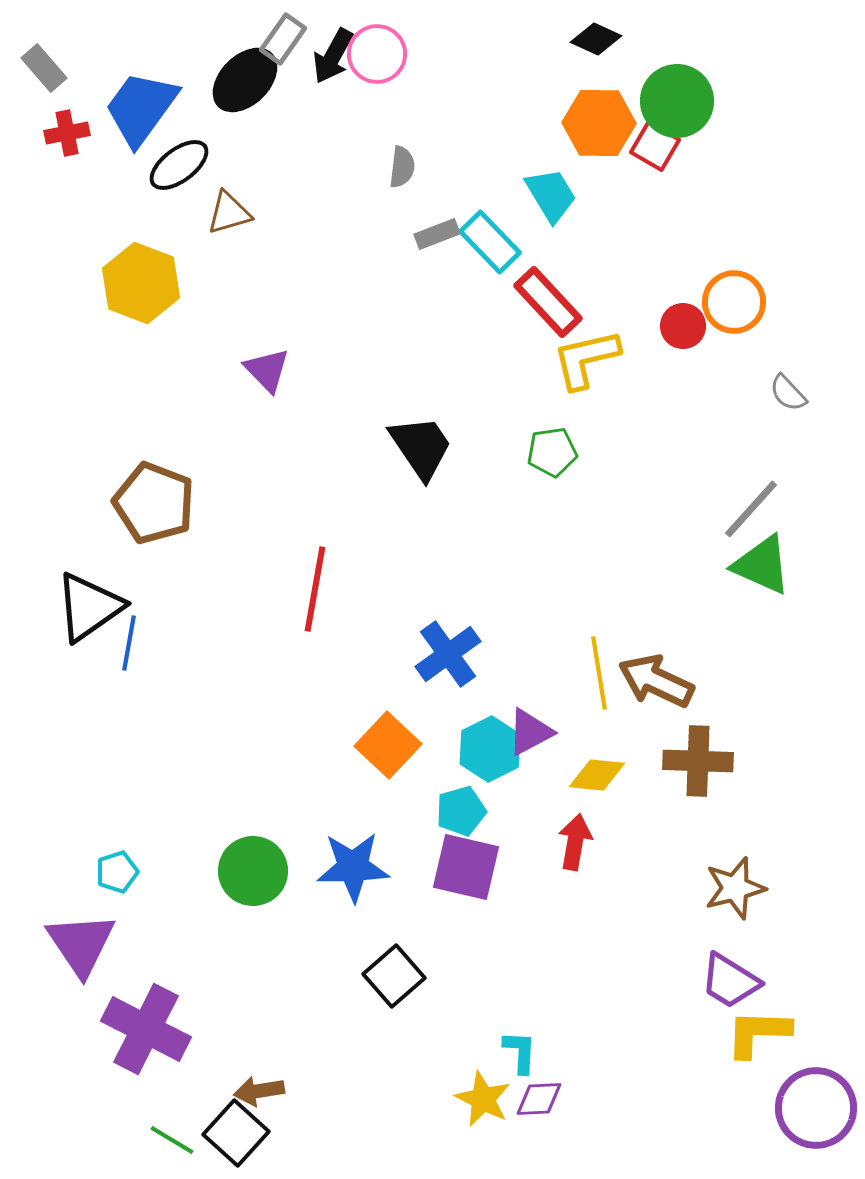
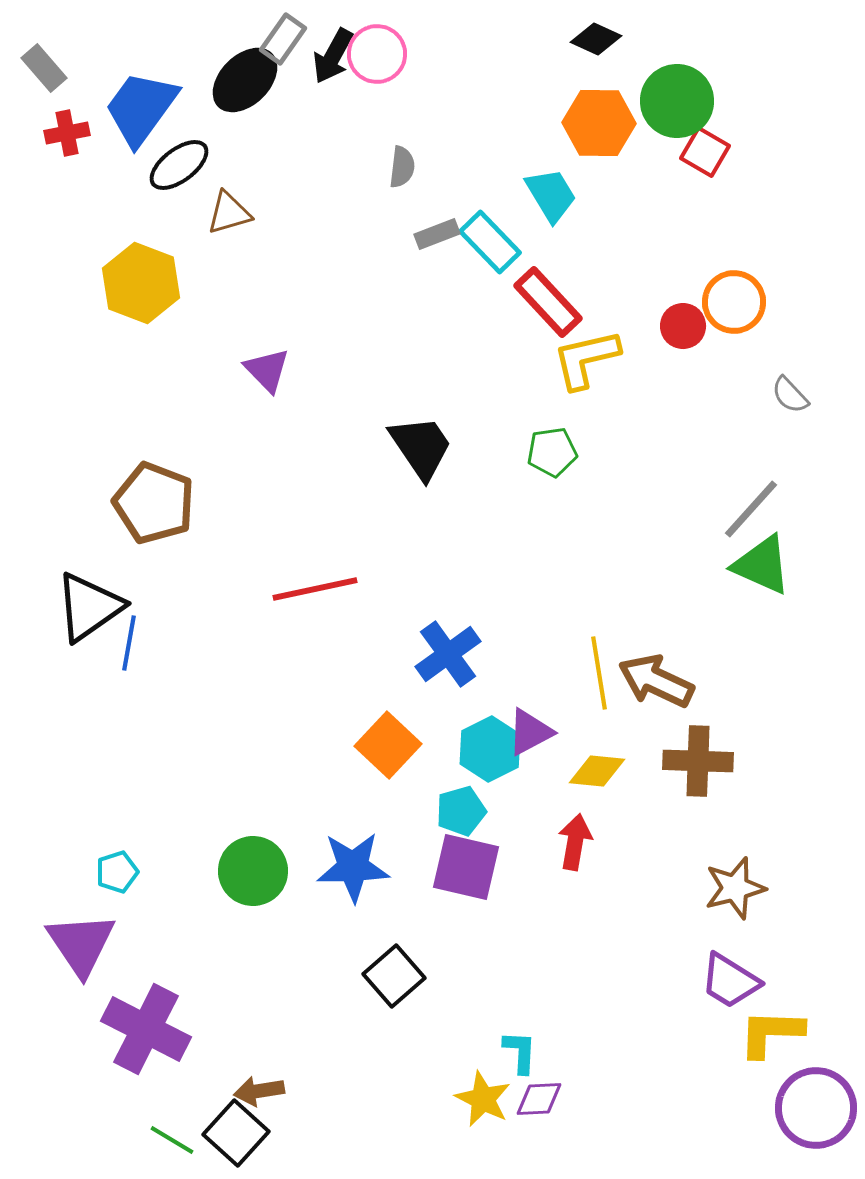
red square at (655, 146): moved 50 px right, 6 px down
gray semicircle at (788, 393): moved 2 px right, 2 px down
red line at (315, 589): rotated 68 degrees clockwise
yellow diamond at (597, 775): moved 4 px up
yellow L-shape at (758, 1033): moved 13 px right
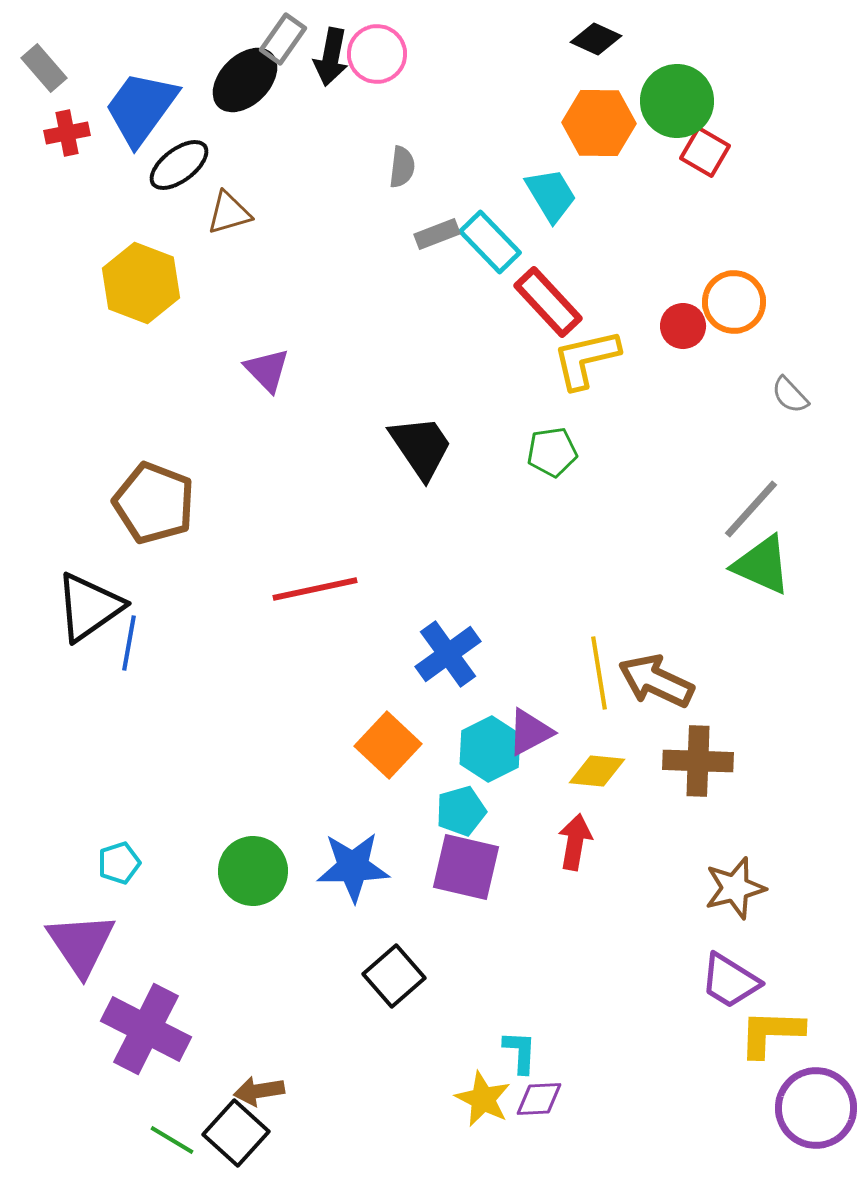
black arrow at (333, 56): moved 2 px left, 1 px down; rotated 18 degrees counterclockwise
cyan pentagon at (117, 872): moved 2 px right, 9 px up
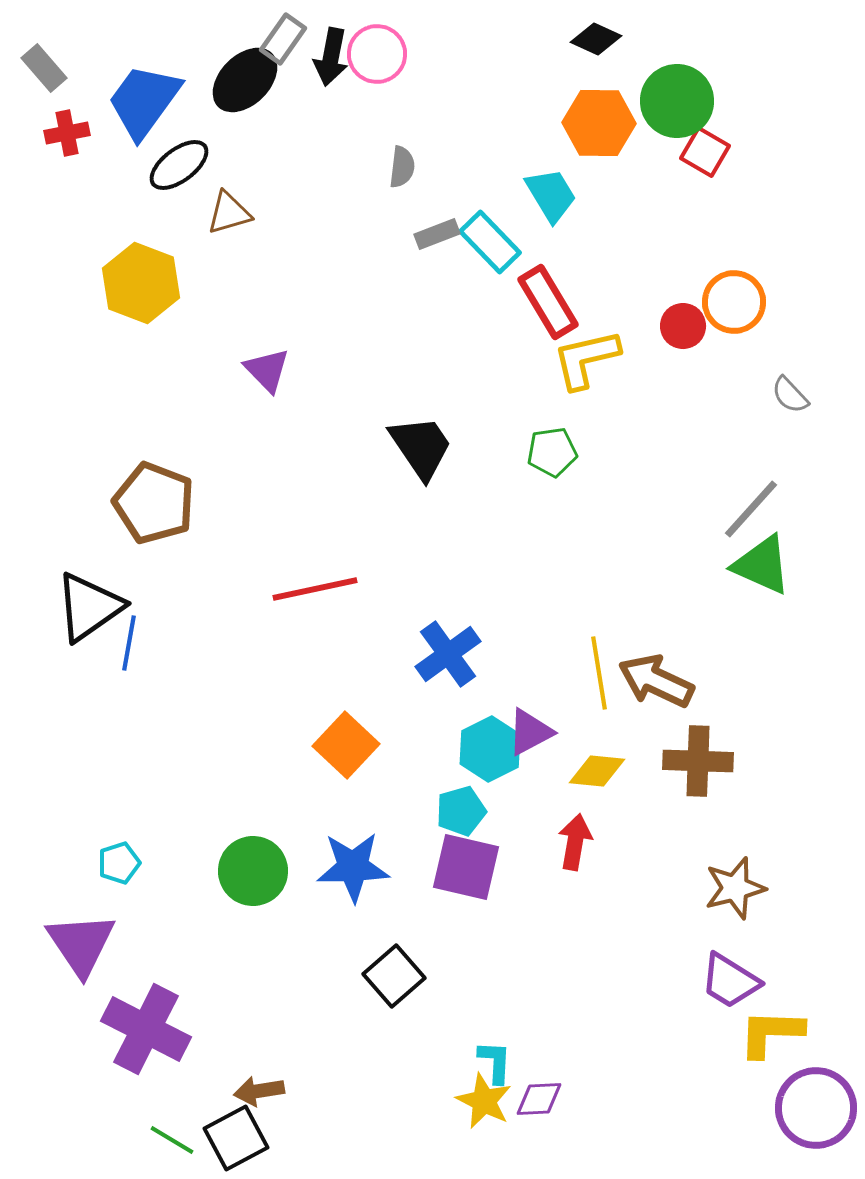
blue trapezoid at (141, 108): moved 3 px right, 7 px up
red rectangle at (548, 302): rotated 12 degrees clockwise
orange square at (388, 745): moved 42 px left
cyan L-shape at (520, 1052): moved 25 px left, 10 px down
yellow star at (483, 1099): moved 1 px right, 2 px down
black square at (236, 1133): moved 5 px down; rotated 20 degrees clockwise
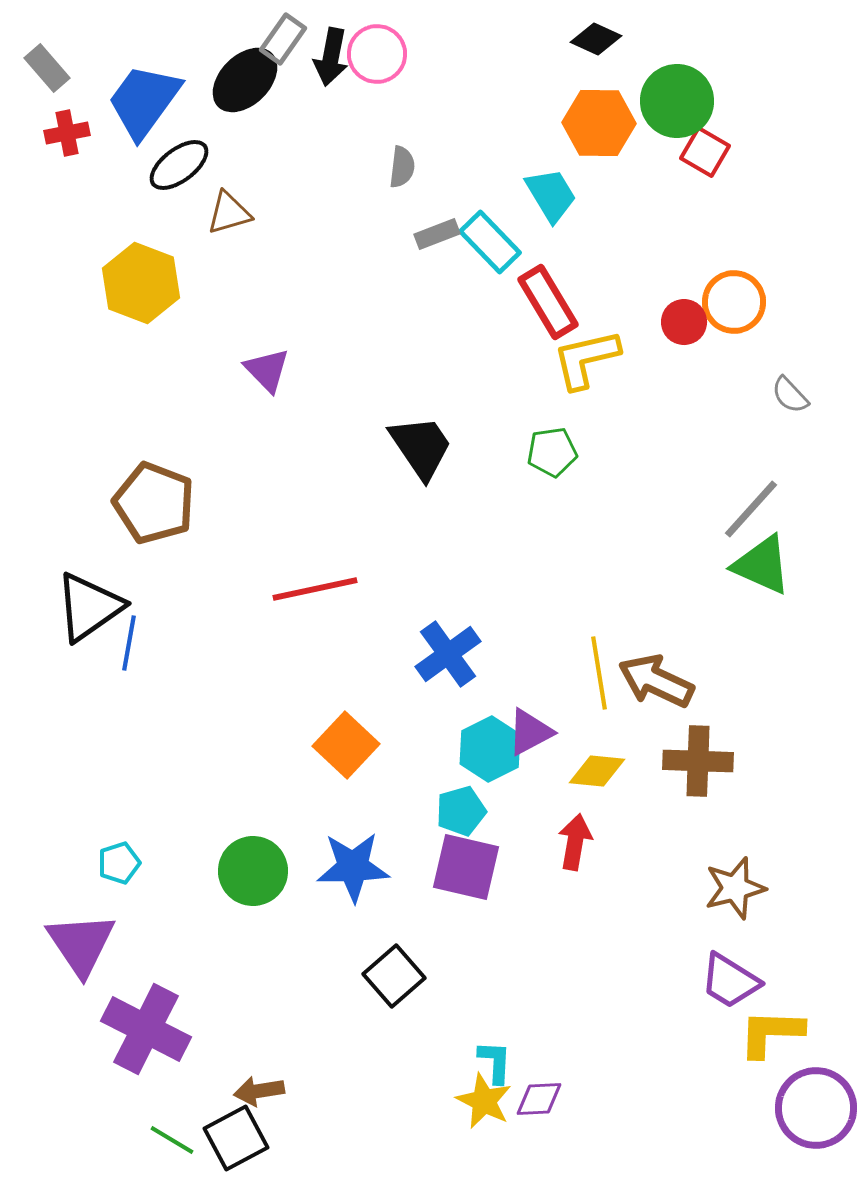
gray rectangle at (44, 68): moved 3 px right
red circle at (683, 326): moved 1 px right, 4 px up
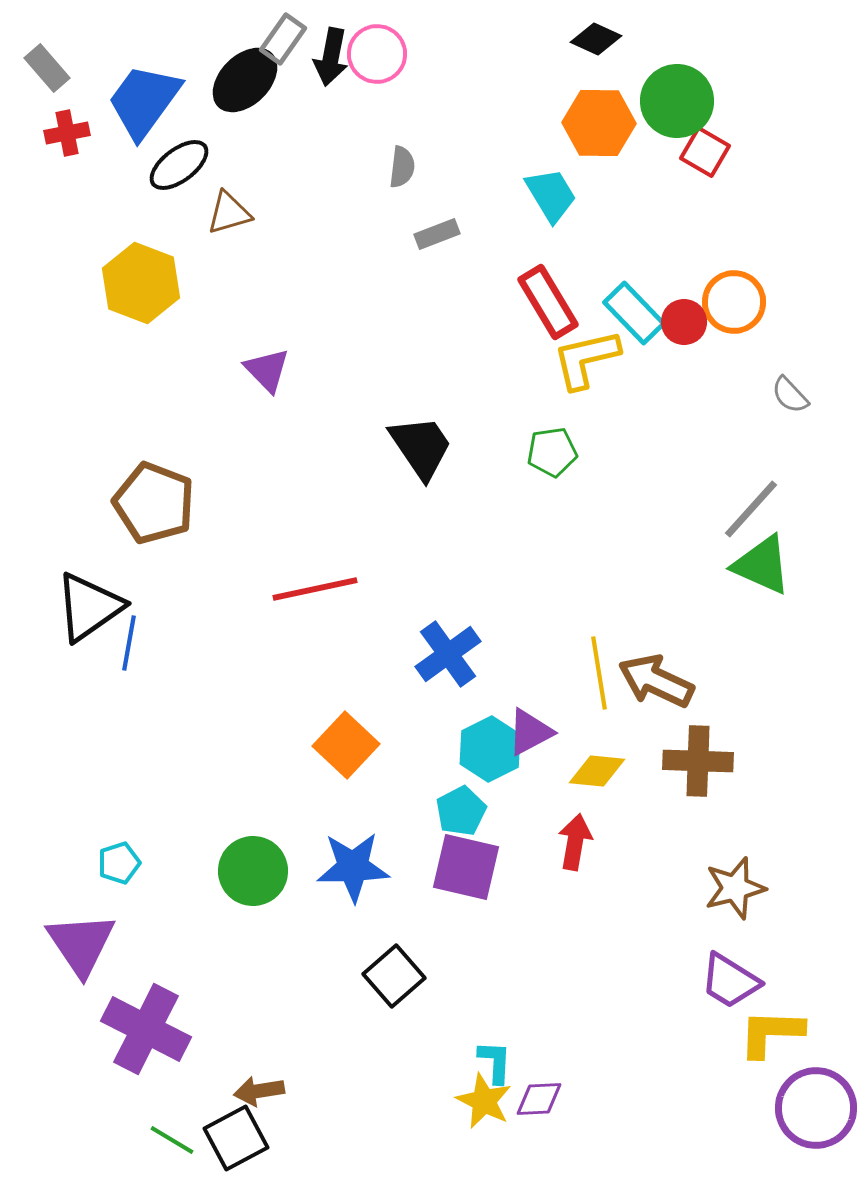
cyan rectangle at (490, 242): moved 144 px right, 71 px down
cyan pentagon at (461, 811): rotated 12 degrees counterclockwise
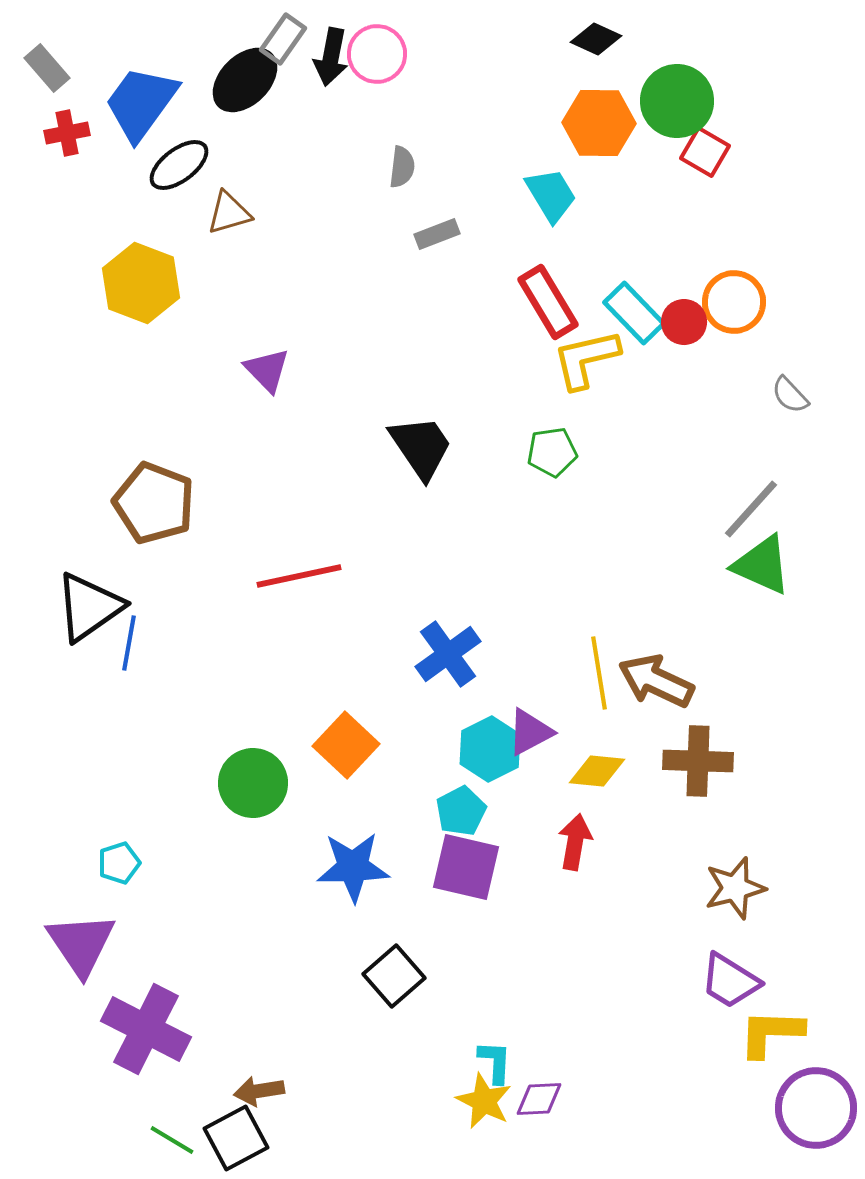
blue trapezoid at (144, 101): moved 3 px left, 2 px down
red line at (315, 589): moved 16 px left, 13 px up
green circle at (253, 871): moved 88 px up
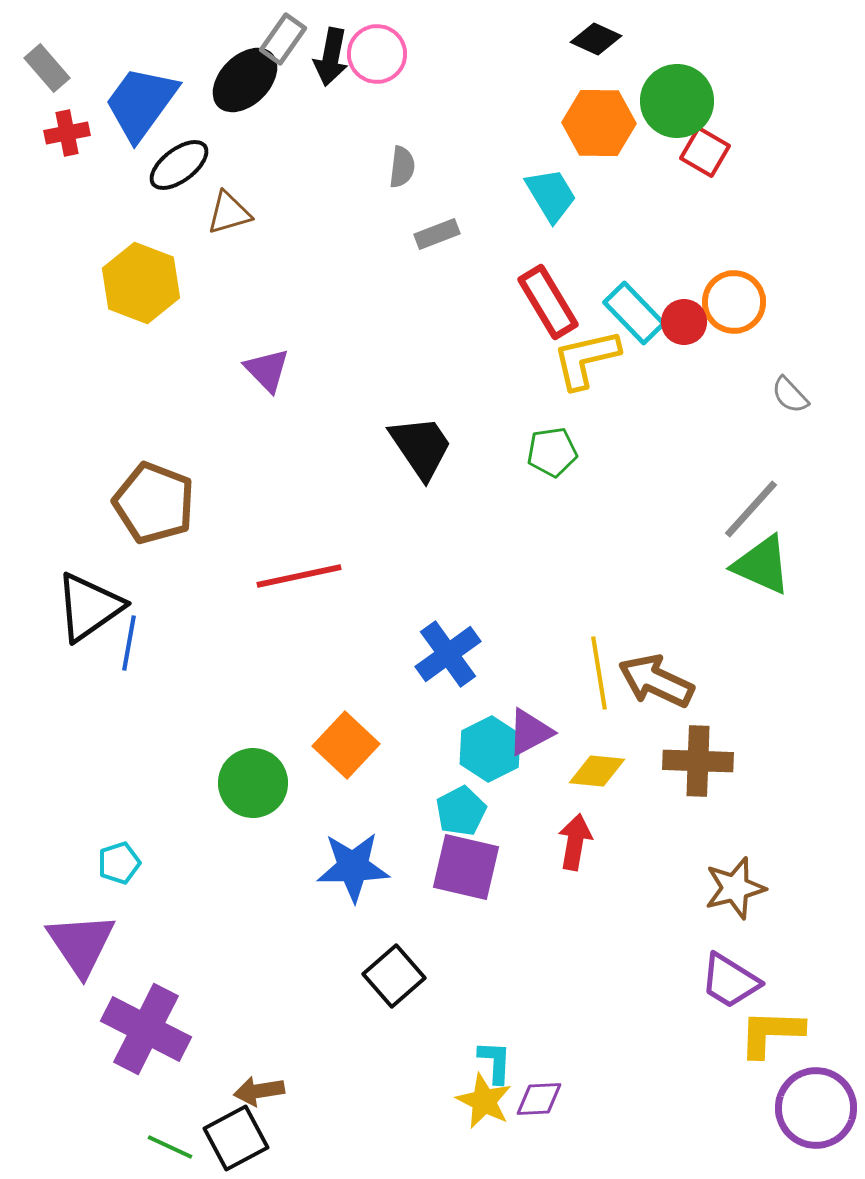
green line at (172, 1140): moved 2 px left, 7 px down; rotated 6 degrees counterclockwise
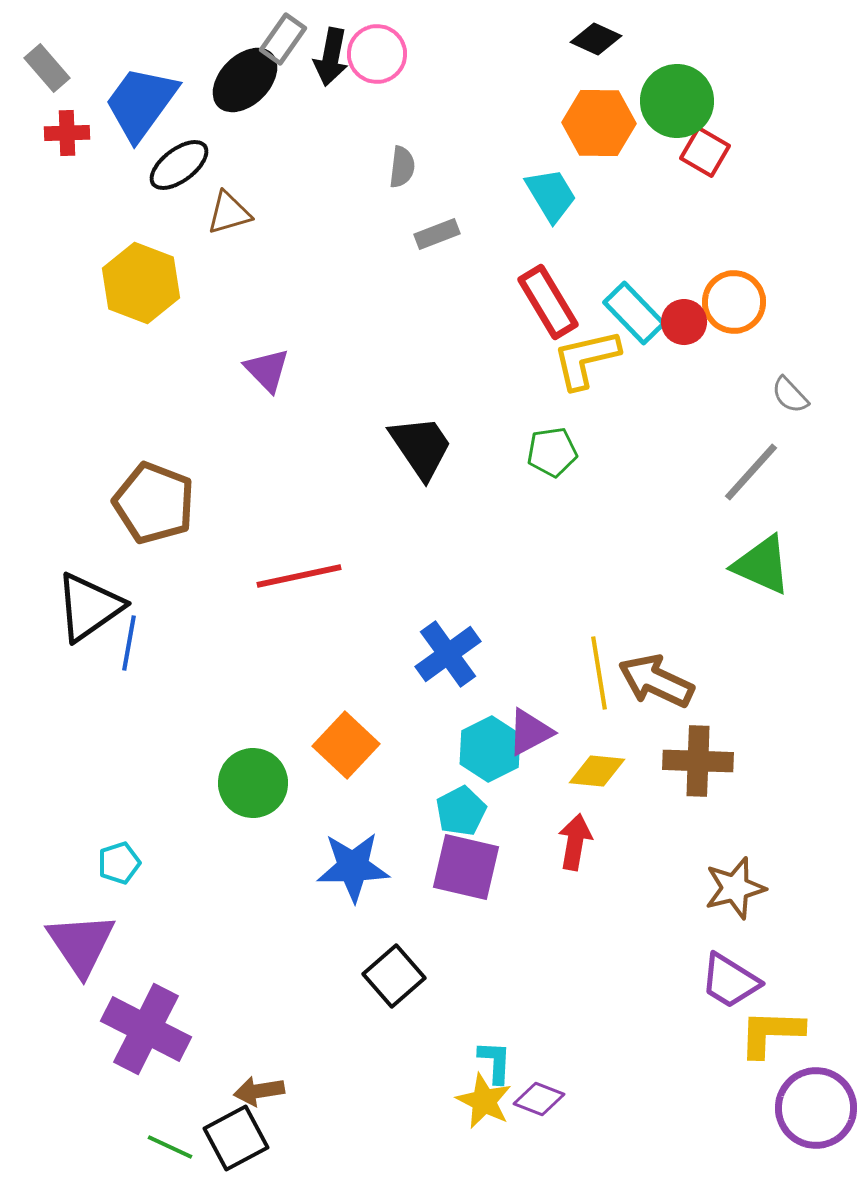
red cross at (67, 133): rotated 9 degrees clockwise
gray line at (751, 509): moved 37 px up
purple diamond at (539, 1099): rotated 24 degrees clockwise
